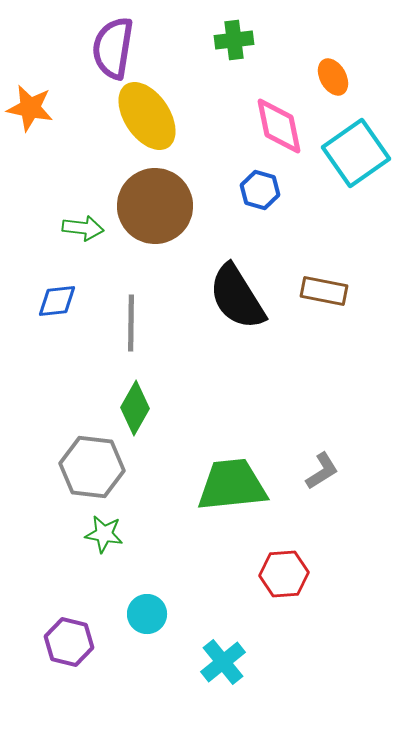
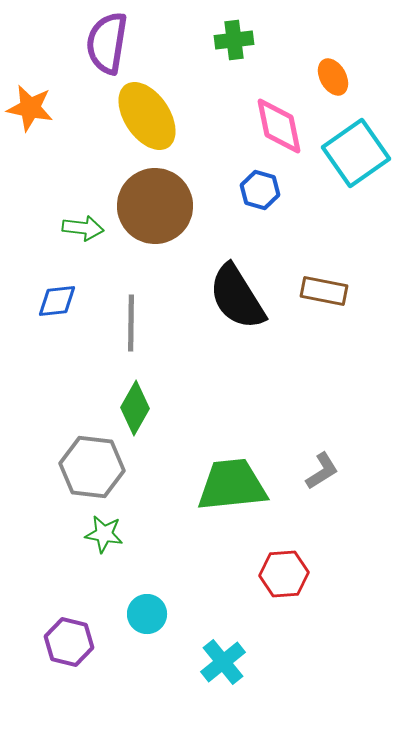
purple semicircle: moved 6 px left, 5 px up
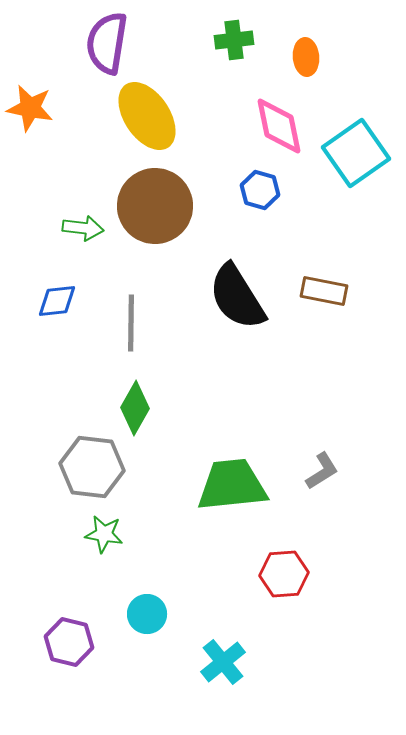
orange ellipse: moved 27 px left, 20 px up; rotated 24 degrees clockwise
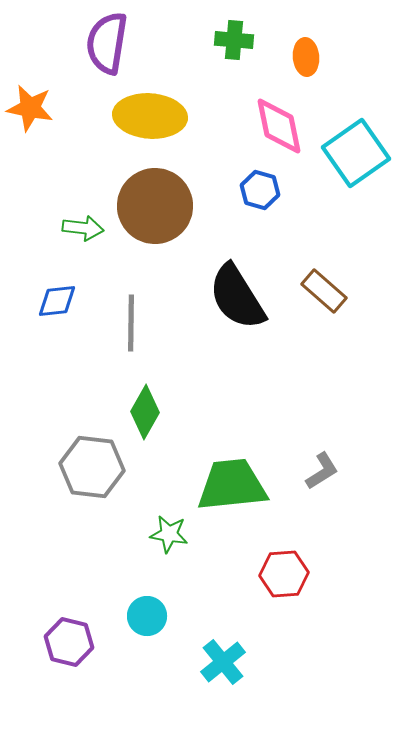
green cross: rotated 12 degrees clockwise
yellow ellipse: moved 3 px right; rotated 52 degrees counterclockwise
brown rectangle: rotated 30 degrees clockwise
green diamond: moved 10 px right, 4 px down
green star: moved 65 px right
cyan circle: moved 2 px down
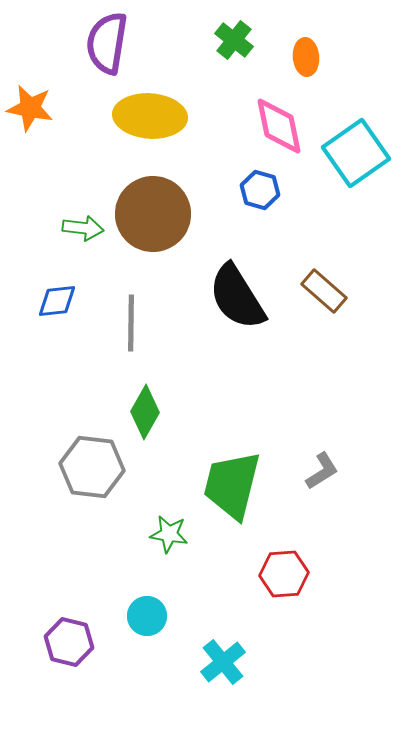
green cross: rotated 33 degrees clockwise
brown circle: moved 2 px left, 8 px down
green trapezoid: rotated 70 degrees counterclockwise
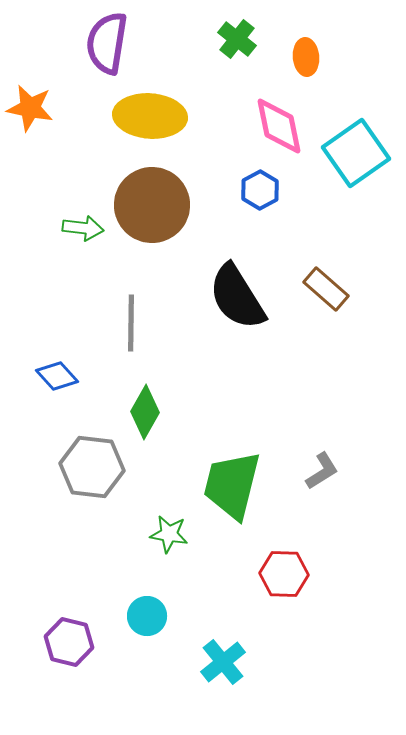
green cross: moved 3 px right, 1 px up
blue hexagon: rotated 15 degrees clockwise
brown circle: moved 1 px left, 9 px up
brown rectangle: moved 2 px right, 2 px up
blue diamond: moved 75 px down; rotated 54 degrees clockwise
red hexagon: rotated 6 degrees clockwise
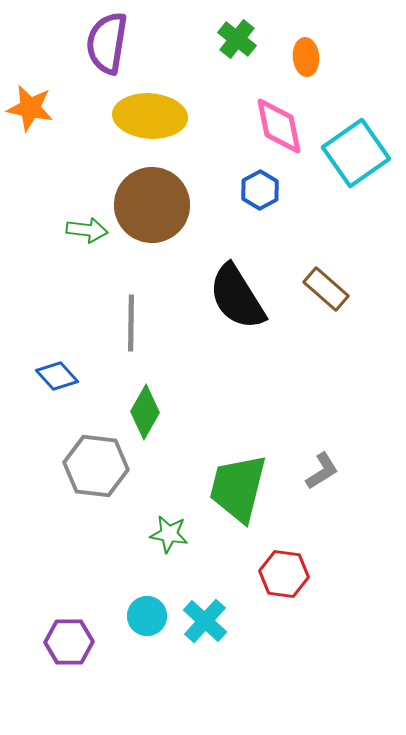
green arrow: moved 4 px right, 2 px down
gray hexagon: moved 4 px right, 1 px up
green trapezoid: moved 6 px right, 3 px down
red hexagon: rotated 6 degrees clockwise
purple hexagon: rotated 15 degrees counterclockwise
cyan cross: moved 18 px left, 41 px up; rotated 9 degrees counterclockwise
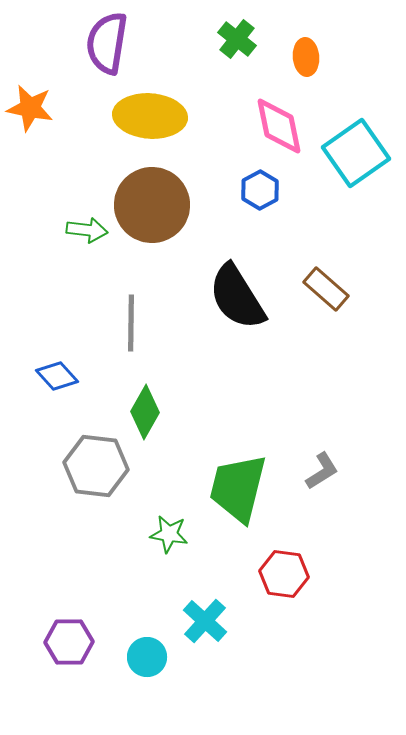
cyan circle: moved 41 px down
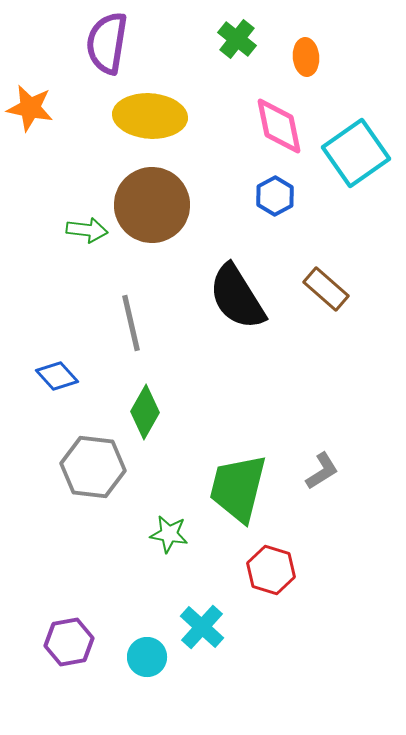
blue hexagon: moved 15 px right, 6 px down
gray line: rotated 14 degrees counterclockwise
gray hexagon: moved 3 px left, 1 px down
red hexagon: moved 13 px left, 4 px up; rotated 9 degrees clockwise
cyan cross: moved 3 px left, 6 px down
purple hexagon: rotated 9 degrees counterclockwise
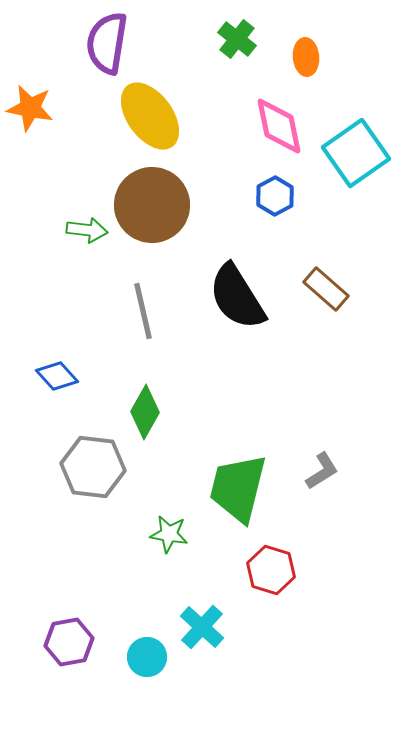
yellow ellipse: rotated 50 degrees clockwise
gray line: moved 12 px right, 12 px up
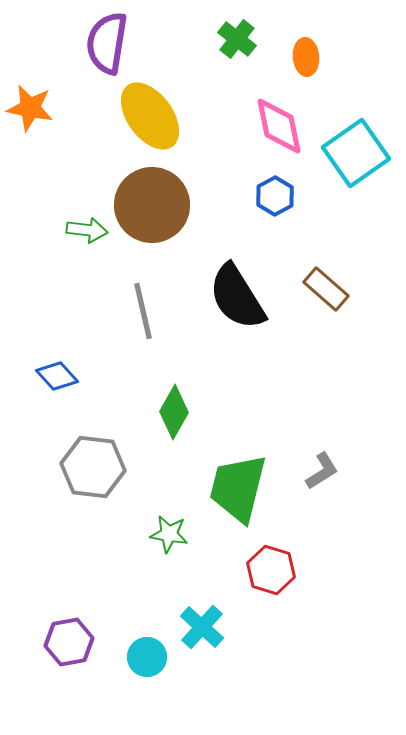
green diamond: moved 29 px right
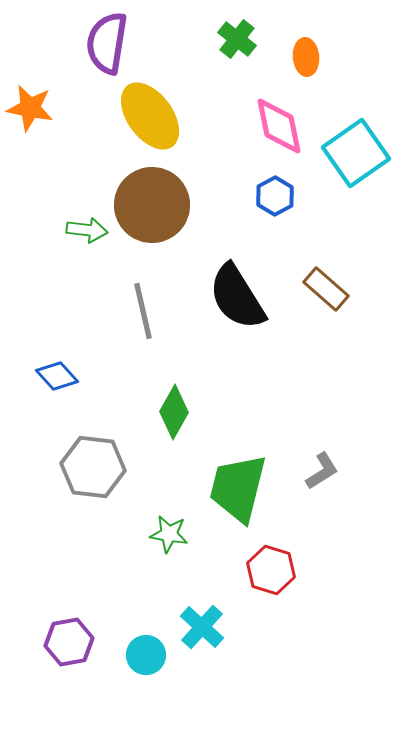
cyan circle: moved 1 px left, 2 px up
